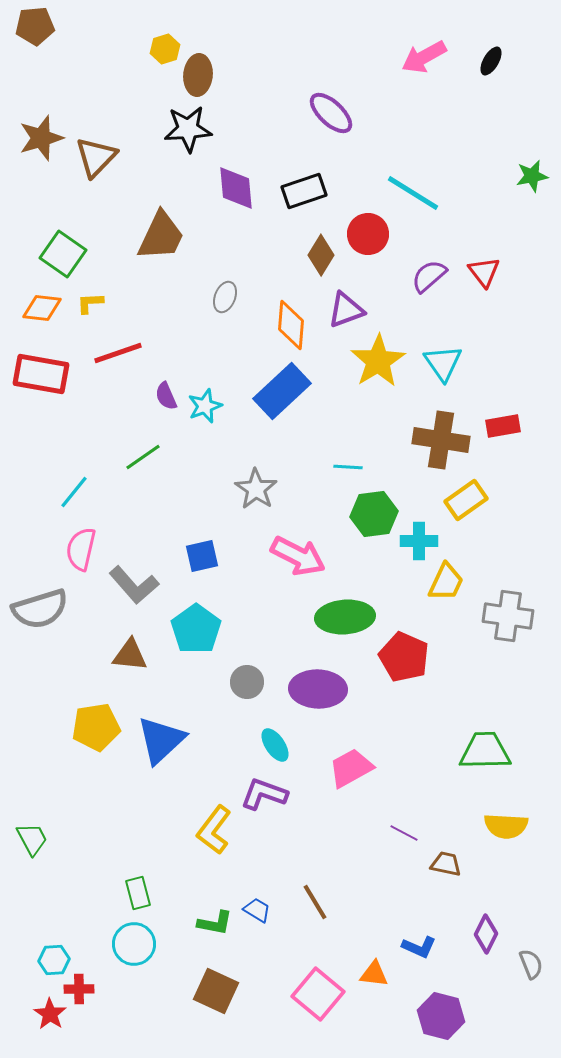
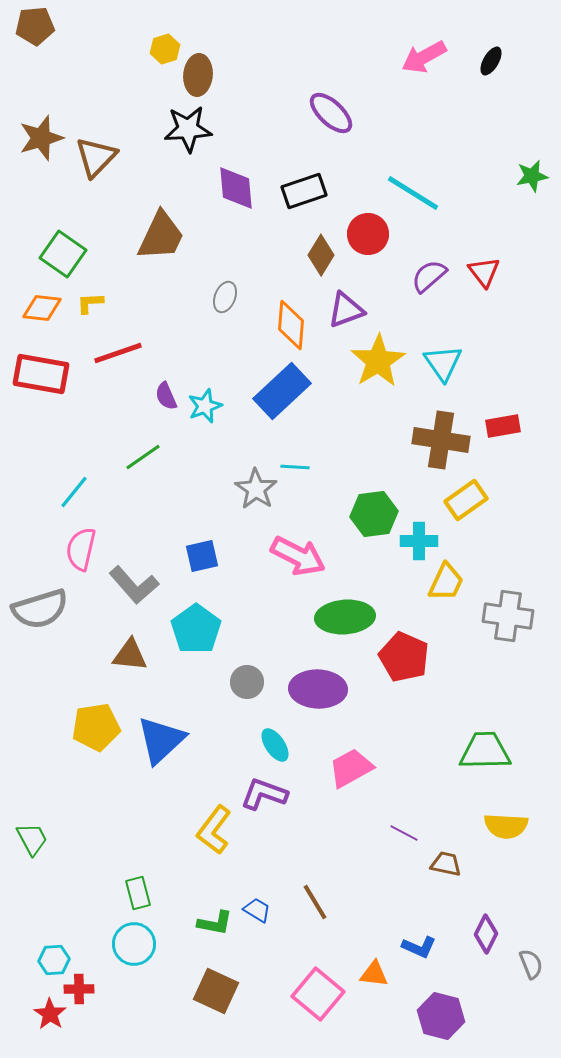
cyan line at (348, 467): moved 53 px left
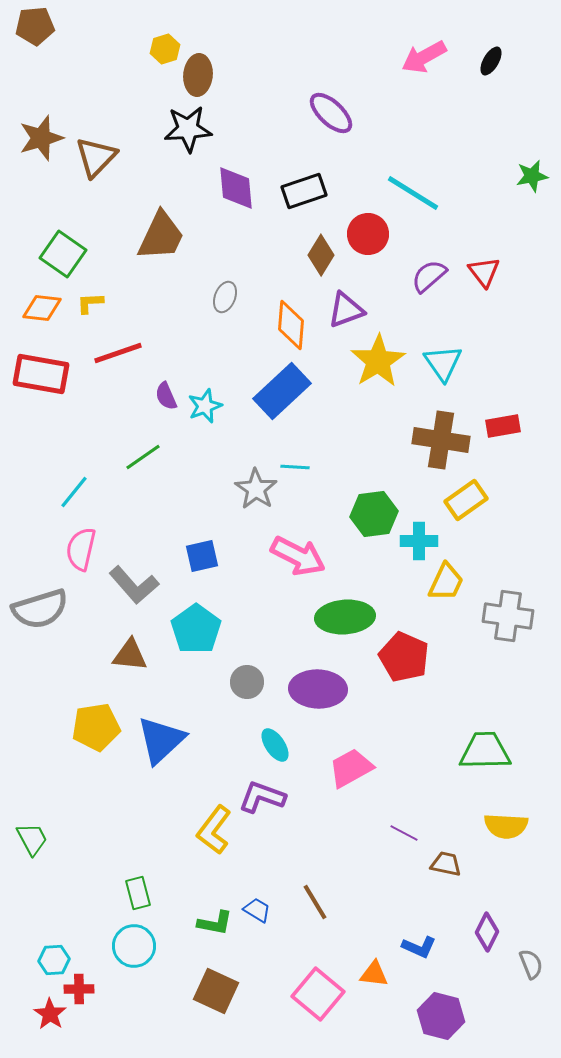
purple L-shape at (264, 794): moved 2 px left, 3 px down
purple diamond at (486, 934): moved 1 px right, 2 px up
cyan circle at (134, 944): moved 2 px down
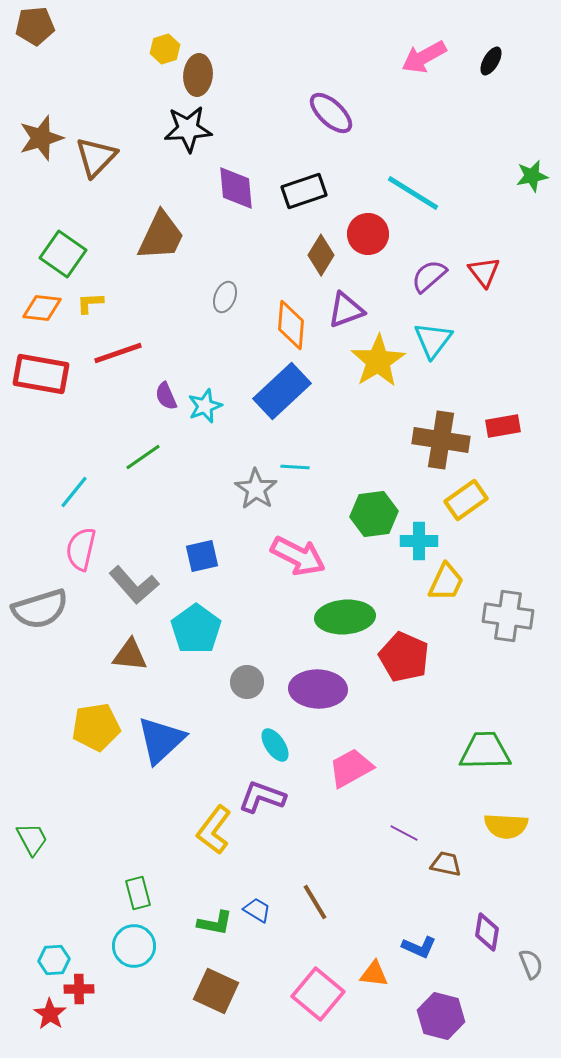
cyan triangle at (443, 363): moved 10 px left, 23 px up; rotated 12 degrees clockwise
purple diamond at (487, 932): rotated 18 degrees counterclockwise
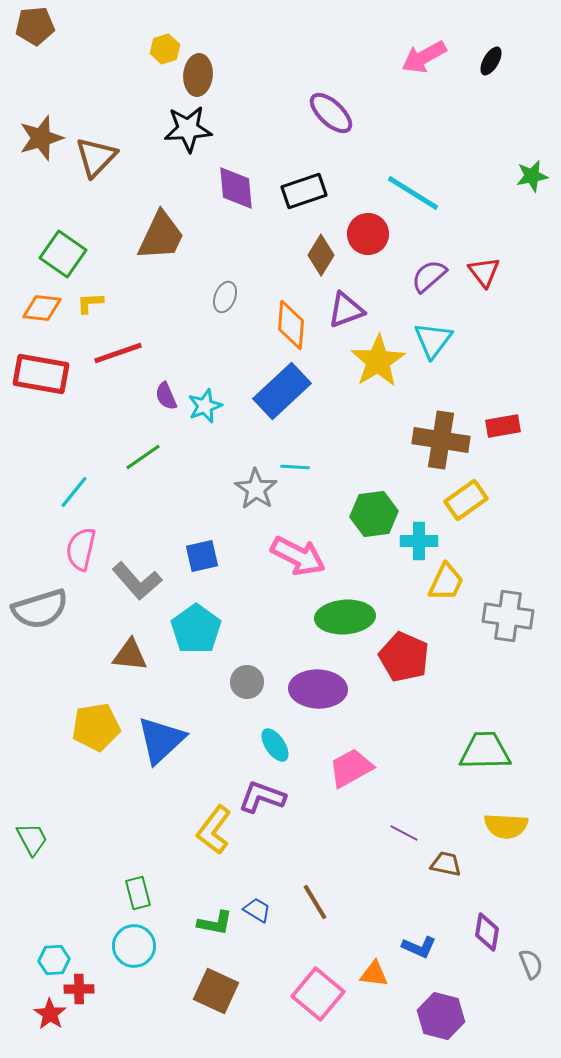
gray L-shape at (134, 585): moved 3 px right, 4 px up
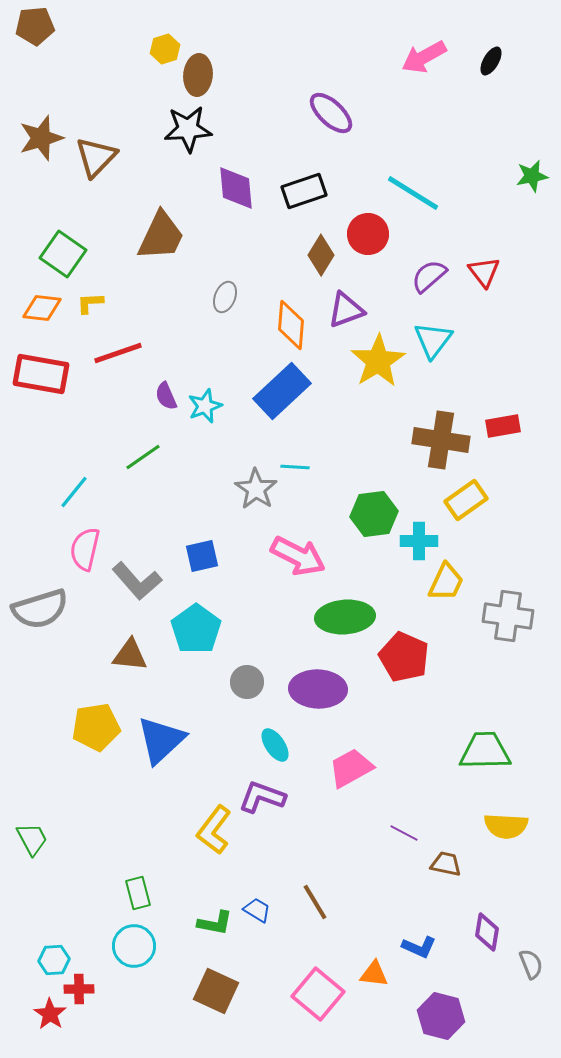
pink semicircle at (81, 549): moved 4 px right
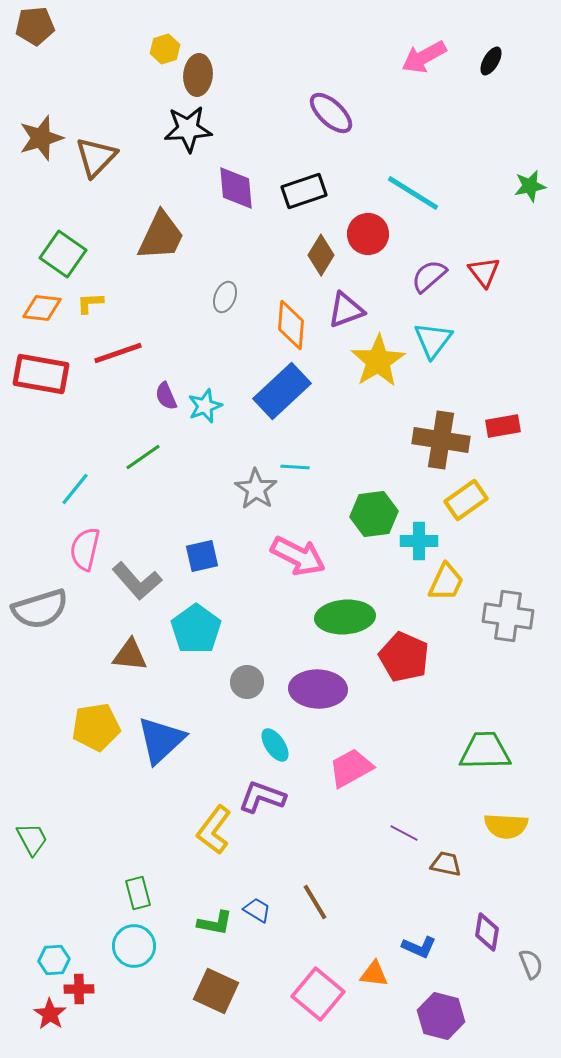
green star at (532, 176): moved 2 px left, 10 px down
cyan line at (74, 492): moved 1 px right, 3 px up
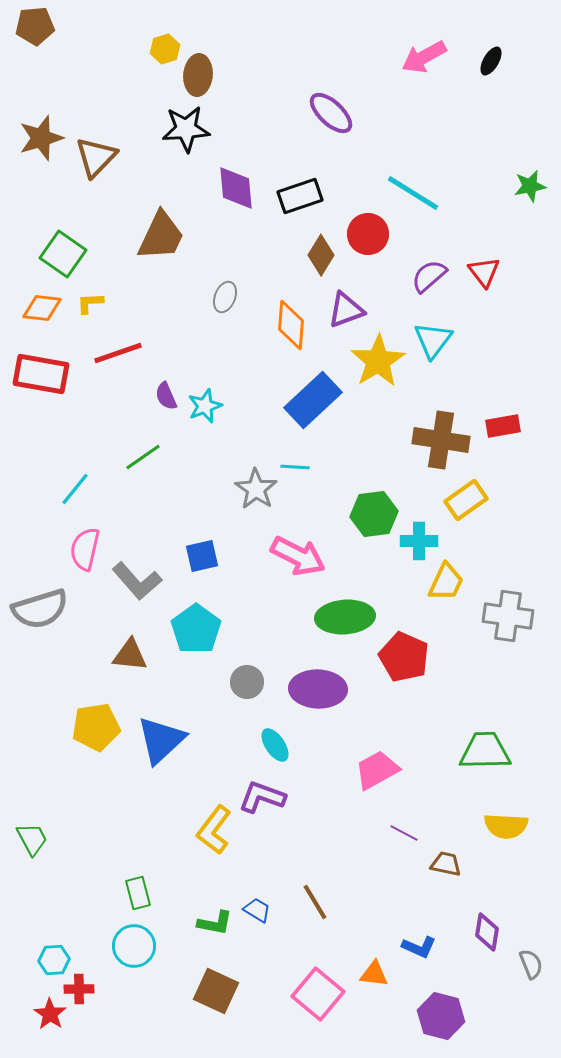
black star at (188, 129): moved 2 px left
black rectangle at (304, 191): moved 4 px left, 5 px down
blue rectangle at (282, 391): moved 31 px right, 9 px down
pink trapezoid at (351, 768): moved 26 px right, 2 px down
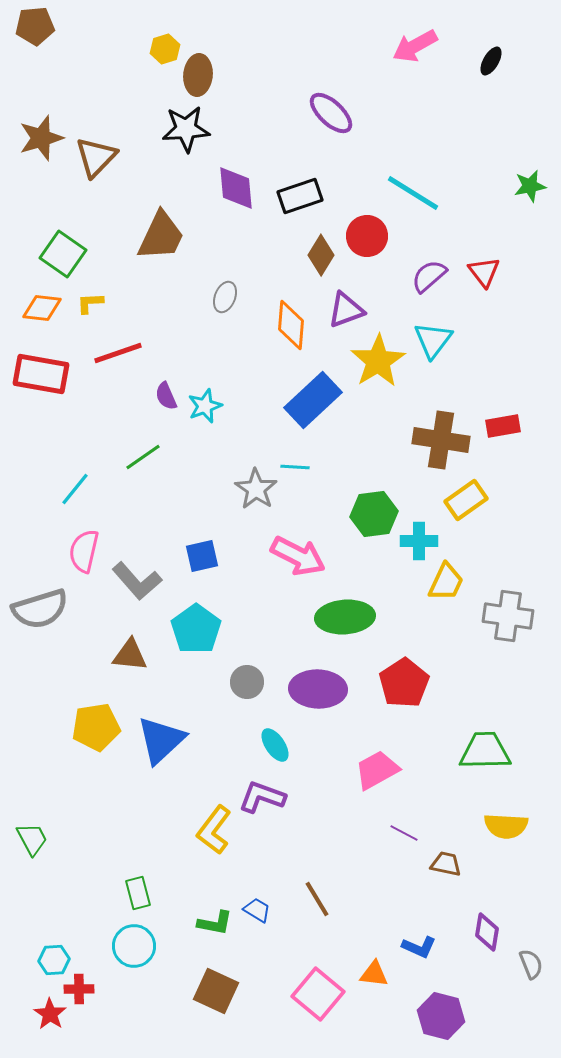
pink arrow at (424, 57): moved 9 px left, 11 px up
red circle at (368, 234): moved 1 px left, 2 px down
pink semicircle at (85, 549): moved 1 px left, 2 px down
red pentagon at (404, 657): moved 26 px down; rotated 15 degrees clockwise
brown line at (315, 902): moved 2 px right, 3 px up
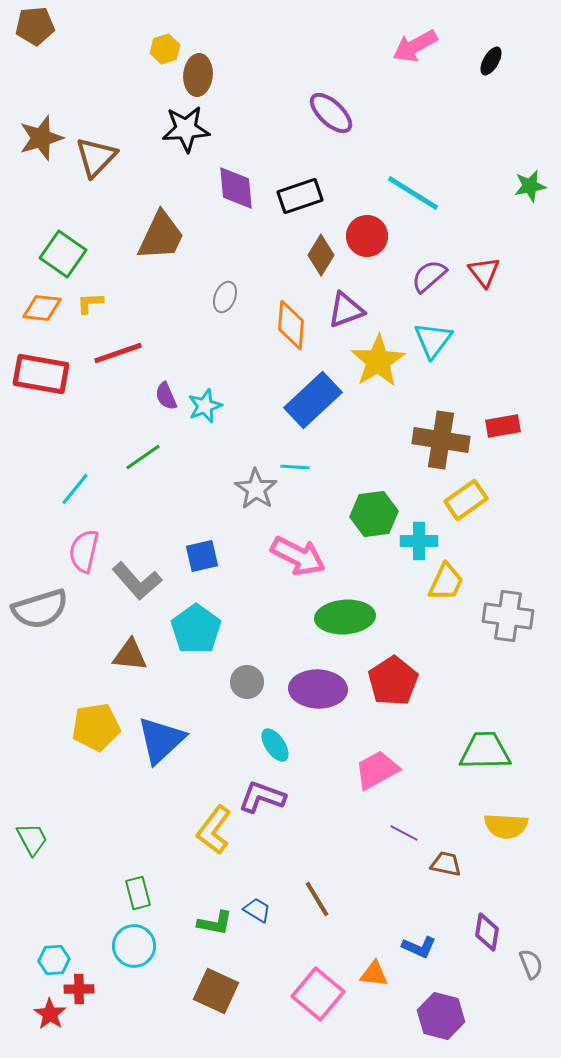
red pentagon at (404, 683): moved 11 px left, 2 px up
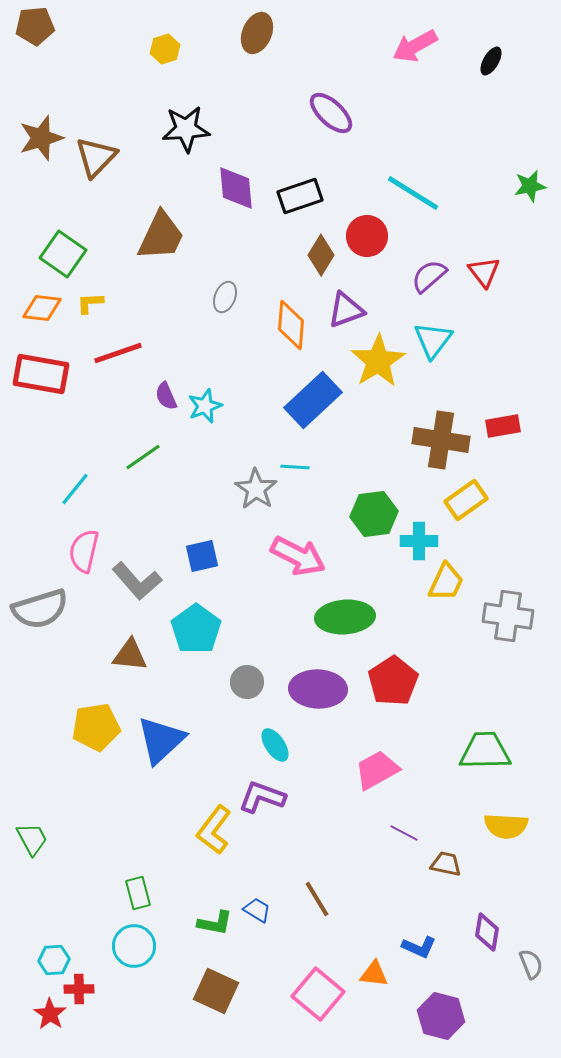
brown ellipse at (198, 75): moved 59 px right, 42 px up; rotated 18 degrees clockwise
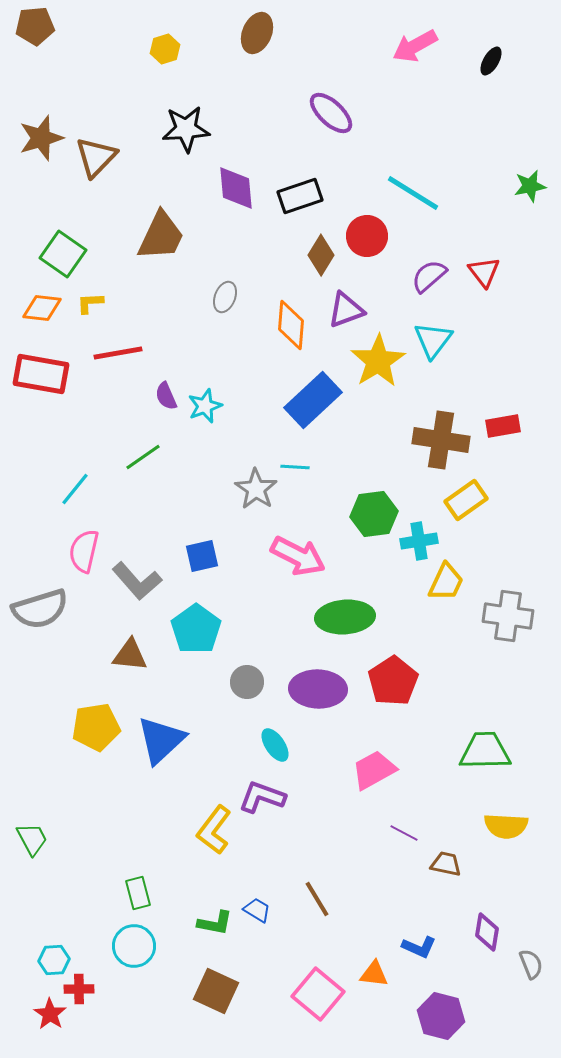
red line at (118, 353): rotated 9 degrees clockwise
cyan cross at (419, 541): rotated 9 degrees counterclockwise
pink trapezoid at (377, 770): moved 3 px left
